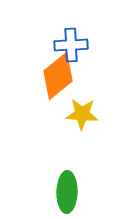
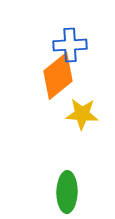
blue cross: moved 1 px left
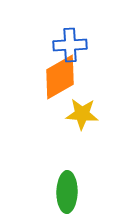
orange diamond: moved 2 px right, 1 px down; rotated 9 degrees clockwise
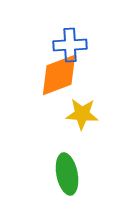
orange diamond: moved 1 px left, 2 px up; rotated 9 degrees clockwise
green ellipse: moved 18 px up; rotated 12 degrees counterclockwise
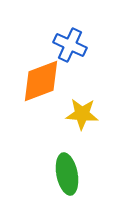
blue cross: rotated 28 degrees clockwise
orange diamond: moved 18 px left, 6 px down
